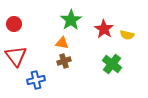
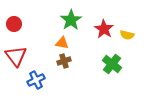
blue cross: rotated 12 degrees counterclockwise
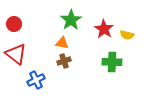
red triangle: moved 2 px up; rotated 15 degrees counterclockwise
green cross: moved 2 px up; rotated 36 degrees counterclockwise
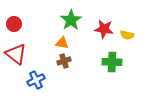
red star: rotated 24 degrees counterclockwise
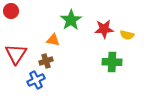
red circle: moved 3 px left, 13 px up
red star: rotated 12 degrees counterclockwise
orange triangle: moved 9 px left, 3 px up
red triangle: rotated 25 degrees clockwise
brown cross: moved 18 px left
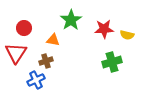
red circle: moved 13 px right, 17 px down
red triangle: moved 1 px up
green cross: rotated 18 degrees counterclockwise
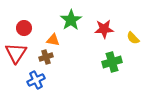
yellow semicircle: moved 6 px right, 3 px down; rotated 32 degrees clockwise
brown cross: moved 4 px up
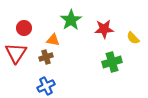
blue cross: moved 10 px right, 6 px down
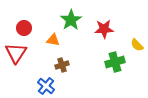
yellow semicircle: moved 4 px right, 7 px down
brown cross: moved 16 px right, 8 px down
green cross: moved 3 px right
blue cross: rotated 24 degrees counterclockwise
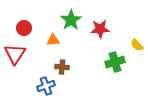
red star: moved 4 px left
orange triangle: rotated 16 degrees counterclockwise
red triangle: moved 1 px left, 1 px down
brown cross: moved 2 px down; rotated 24 degrees clockwise
blue cross: rotated 30 degrees clockwise
